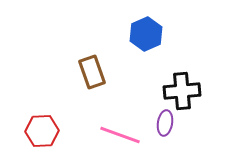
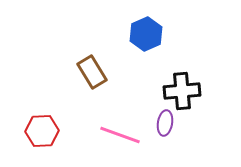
brown rectangle: rotated 12 degrees counterclockwise
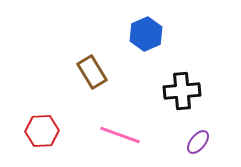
purple ellipse: moved 33 px right, 19 px down; rotated 30 degrees clockwise
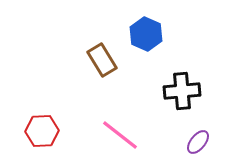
blue hexagon: rotated 12 degrees counterclockwise
brown rectangle: moved 10 px right, 12 px up
pink line: rotated 18 degrees clockwise
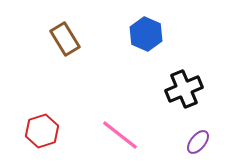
brown rectangle: moved 37 px left, 21 px up
black cross: moved 2 px right, 2 px up; rotated 18 degrees counterclockwise
red hexagon: rotated 16 degrees counterclockwise
